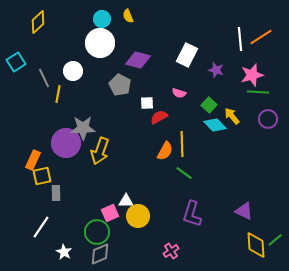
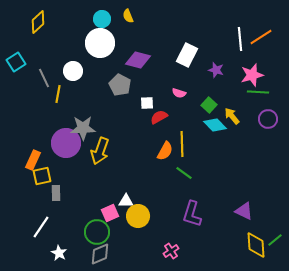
white star at (64, 252): moved 5 px left, 1 px down
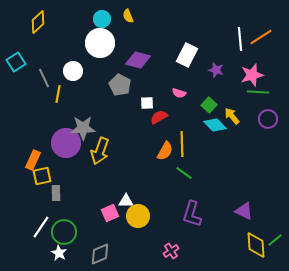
green circle at (97, 232): moved 33 px left
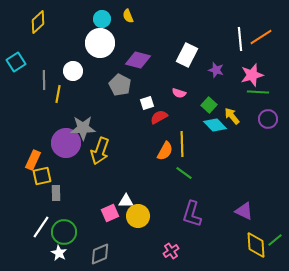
gray line at (44, 78): moved 2 px down; rotated 24 degrees clockwise
white square at (147, 103): rotated 16 degrees counterclockwise
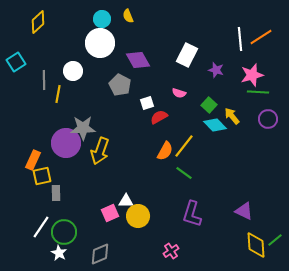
purple diamond at (138, 60): rotated 45 degrees clockwise
yellow line at (182, 144): moved 2 px right, 2 px down; rotated 40 degrees clockwise
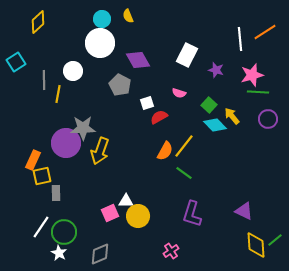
orange line at (261, 37): moved 4 px right, 5 px up
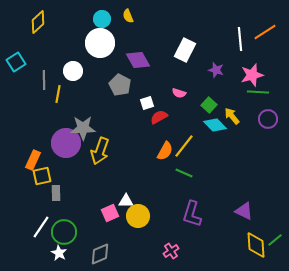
white rectangle at (187, 55): moved 2 px left, 5 px up
green line at (184, 173): rotated 12 degrees counterclockwise
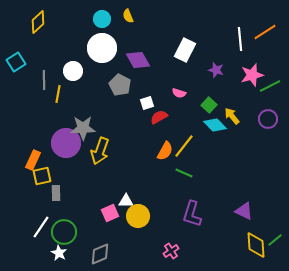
white circle at (100, 43): moved 2 px right, 5 px down
green line at (258, 92): moved 12 px right, 6 px up; rotated 30 degrees counterclockwise
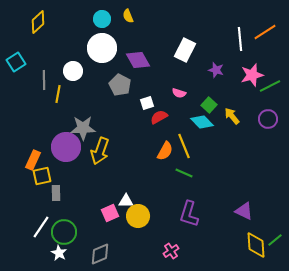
cyan diamond at (215, 125): moved 13 px left, 3 px up
purple circle at (66, 143): moved 4 px down
yellow line at (184, 146): rotated 60 degrees counterclockwise
purple L-shape at (192, 214): moved 3 px left
